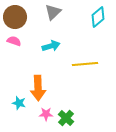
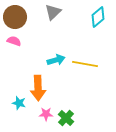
cyan arrow: moved 5 px right, 14 px down
yellow line: rotated 15 degrees clockwise
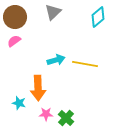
pink semicircle: rotated 56 degrees counterclockwise
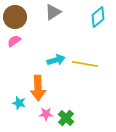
gray triangle: rotated 12 degrees clockwise
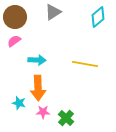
cyan arrow: moved 19 px left; rotated 18 degrees clockwise
pink star: moved 3 px left, 2 px up
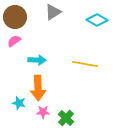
cyan diamond: moved 1 px left, 3 px down; rotated 70 degrees clockwise
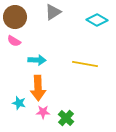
pink semicircle: rotated 112 degrees counterclockwise
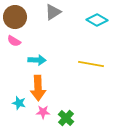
yellow line: moved 6 px right
